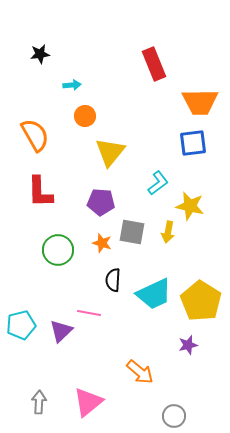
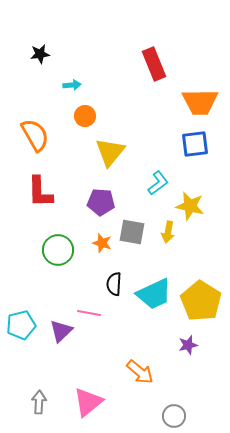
blue square: moved 2 px right, 1 px down
black semicircle: moved 1 px right, 4 px down
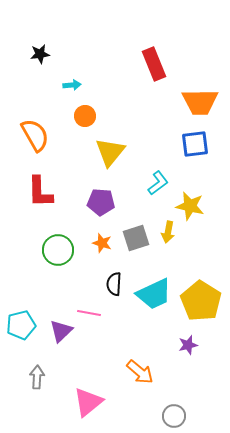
gray square: moved 4 px right, 6 px down; rotated 28 degrees counterclockwise
gray arrow: moved 2 px left, 25 px up
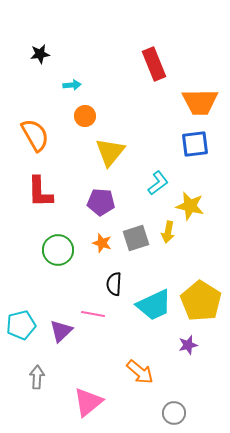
cyan trapezoid: moved 11 px down
pink line: moved 4 px right, 1 px down
gray circle: moved 3 px up
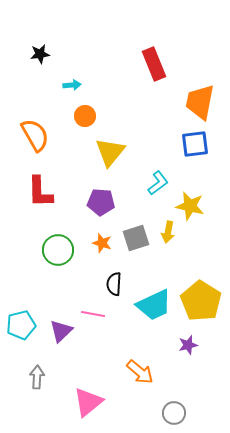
orange trapezoid: rotated 102 degrees clockwise
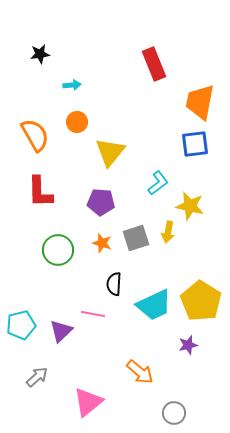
orange circle: moved 8 px left, 6 px down
gray arrow: rotated 45 degrees clockwise
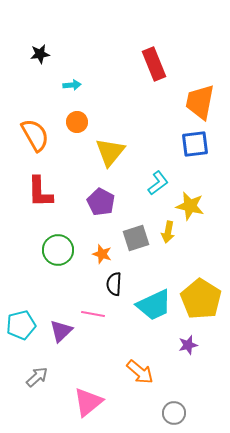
purple pentagon: rotated 24 degrees clockwise
orange star: moved 11 px down
yellow pentagon: moved 2 px up
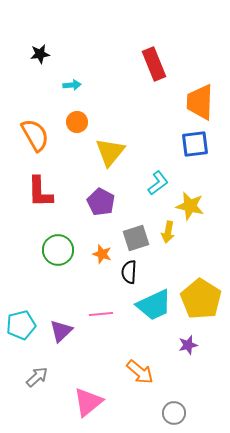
orange trapezoid: rotated 9 degrees counterclockwise
black semicircle: moved 15 px right, 12 px up
pink line: moved 8 px right; rotated 15 degrees counterclockwise
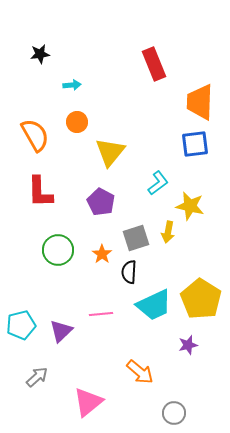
orange star: rotated 18 degrees clockwise
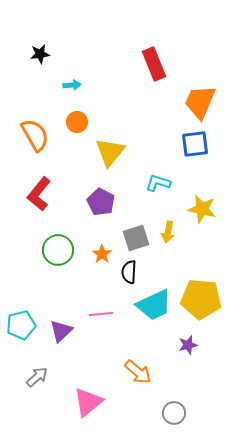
orange trapezoid: rotated 21 degrees clockwise
cyan L-shape: rotated 125 degrees counterclockwise
red L-shape: moved 1 px left, 2 px down; rotated 40 degrees clockwise
yellow star: moved 12 px right, 3 px down
yellow pentagon: rotated 27 degrees counterclockwise
orange arrow: moved 2 px left
